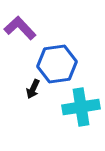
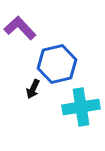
blue hexagon: rotated 6 degrees counterclockwise
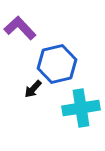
black arrow: rotated 18 degrees clockwise
cyan cross: moved 1 px down
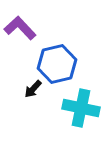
cyan cross: rotated 21 degrees clockwise
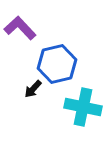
cyan cross: moved 2 px right, 1 px up
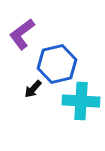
purple L-shape: moved 2 px right, 6 px down; rotated 84 degrees counterclockwise
cyan cross: moved 2 px left, 6 px up; rotated 9 degrees counterclockwise
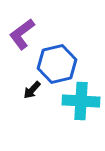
black arrow: moved 1 px left, 1 px down
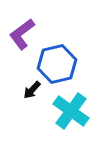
cyan cross: moved 10 px left, 10 px down; rotated 33 degrees clockwise
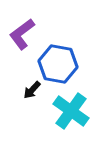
blue hexagon: moved 1 px right; rotated 24 degrees clockwise
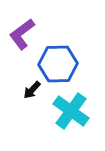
blue hexagon: rotated 12 degrees counterclockwise
